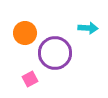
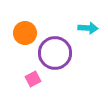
pink square: moved 3 px right
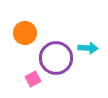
cyan arrow: moved 20 px down
purple circle: moved 1 px right, 5 px down
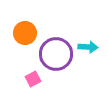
cyan arrow: moved 1 px up
purple circle: moved 4 px up
